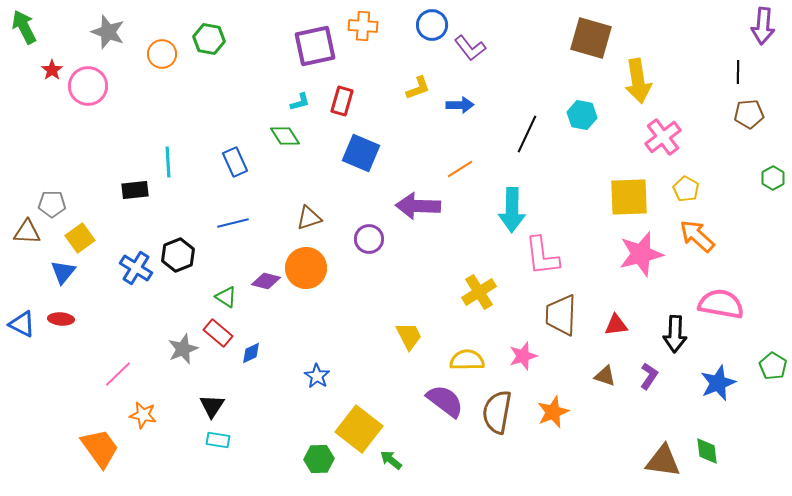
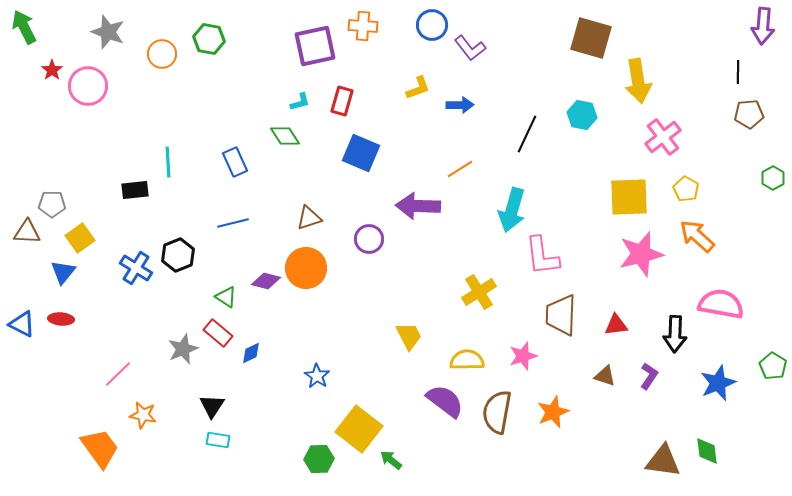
cyan arrow at (512, 210): rotated 15 degrees clockwise
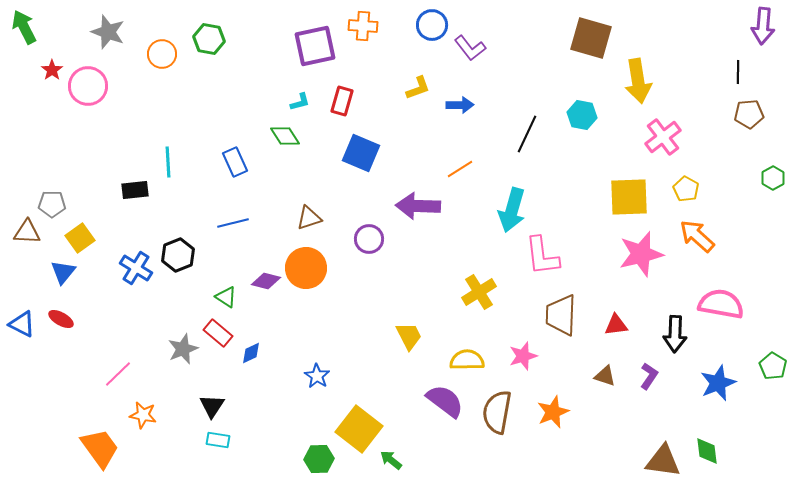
red ellipse at (61, 319): rotated 25 degrees clockwise
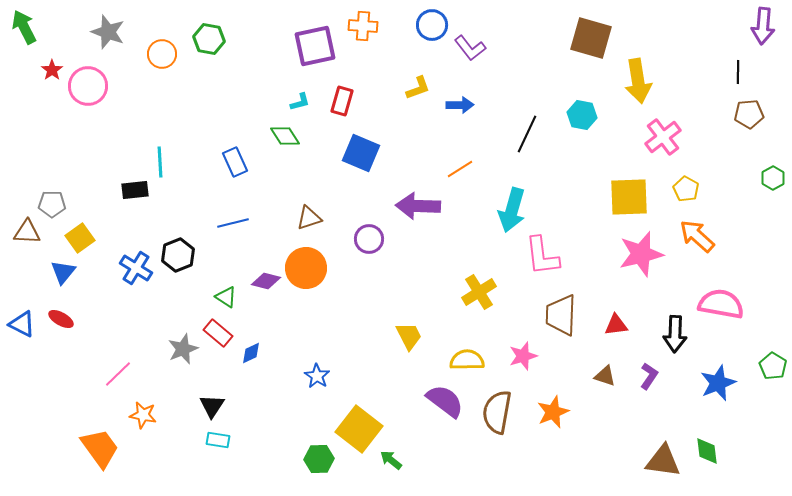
cyan line at (168, 162): moved 8 px left
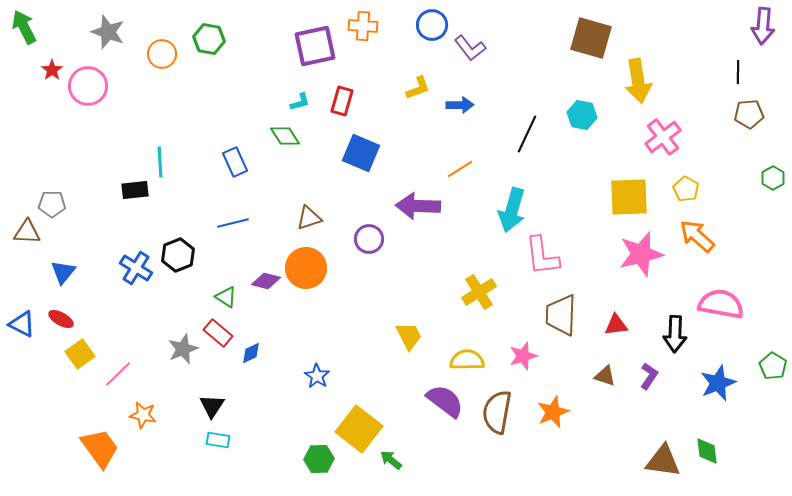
yellow square at (80, 238): moved 116 px down
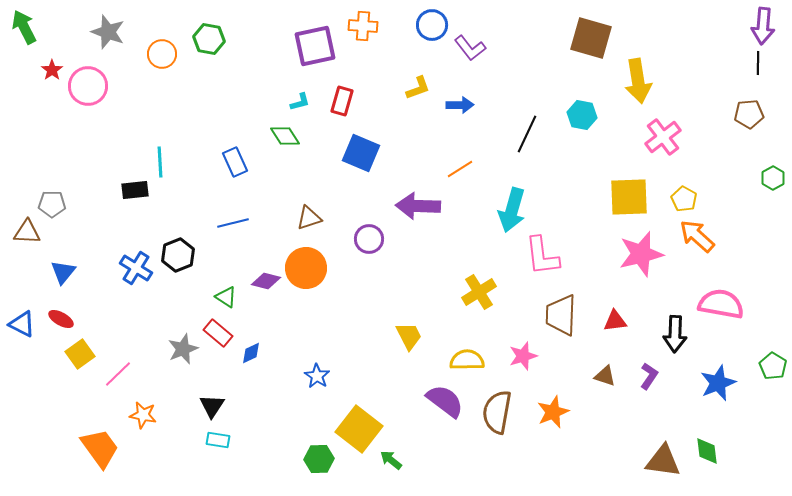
black line at (738, 72): moved 20 px right, 9 px up
yellow pentagon at (686, 189): moved 2 px left, 10 px down
red triangle at (616, 325): moved 1 px left, 4 px up
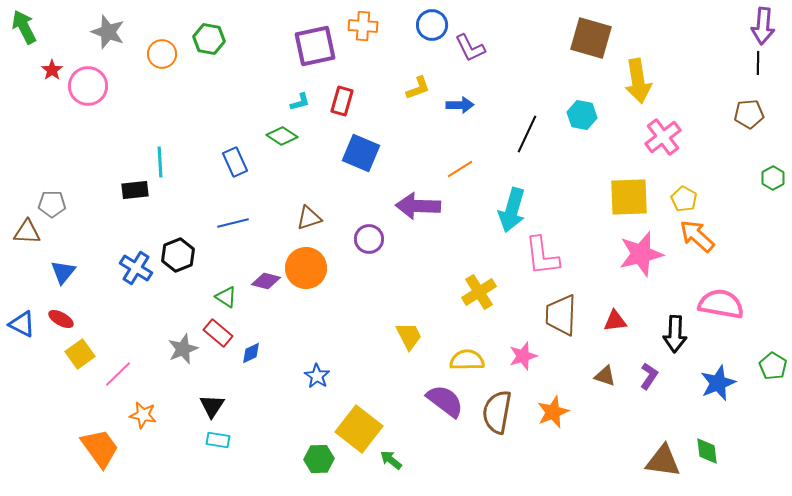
purple L-shape at (470, 48): rotated 12 degrees clockwise
green diamond at (285, 136): moved 3 px left; rotated 24 degrees counterclockwise
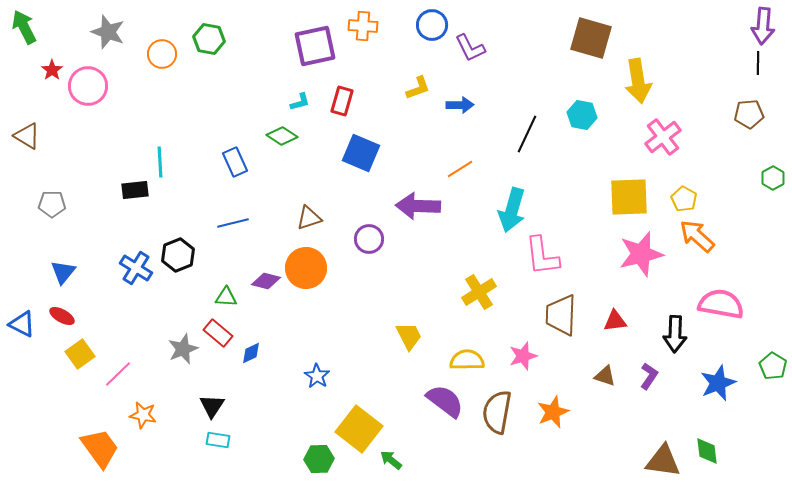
brown triangle at (27, 232): moved 96 px up; rotated 28 degrees clockwise
green triangle at (226, 297): rotated 30 degrees counterclockwise
red ellipse at (61, 319): moved 1 px right, 3 px up
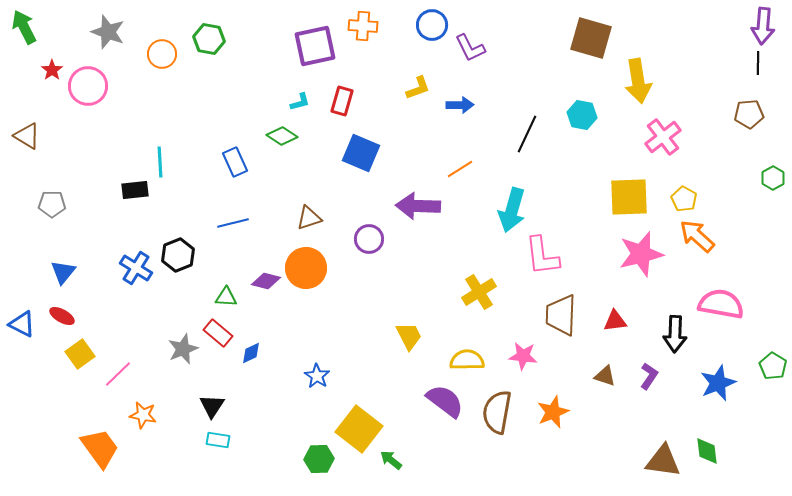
pink star at (523, 356): rotated 24 degrees clockwise
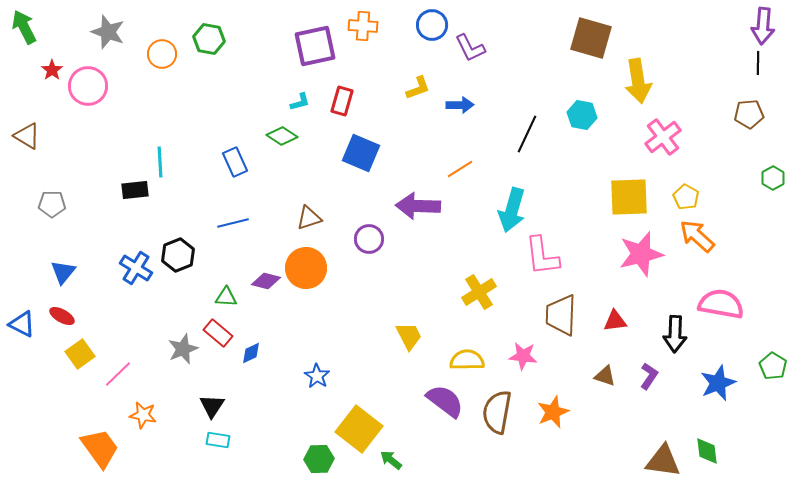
yellow pentagon at (684, 199): moved 2 px right, 2 px up
